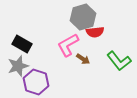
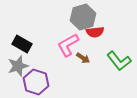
brown arrow: moved 1 px up
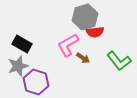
gray hexagon: moved 2 px right
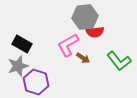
gray hexagon: rotated 10 degrees clockwise
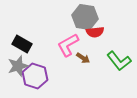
gray hexagon: rotated 15 degrees clockwise
purple hexagon: moved 1 px left, 6 px up
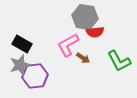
green L-shape: rotated 10 degrees clockwise
gray star: moved 2 px right, 1 px up
purple hexagon: rotated 25 degrees counterclockwise
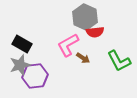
gray hexagon: rotated 15 degrees clockwise
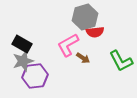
gray hexagon: rotated 20 degrees clockwise
green L-shape: moved 2 px right
gray star: moved 3 px right, 4 px up
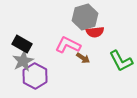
pink L-shape: rotated 55 degrees clockwise
gray star: rotated 10 degrees counterclockwise
purple hexagon: rotated 25 degrees counterclockwise
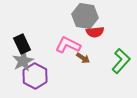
gray hexagon: moved 1 px up; rotated 25 degrees clockwise
black rectangle: rotated 36 degrees clockwise
green L-shape: rotated 110 degrees counterclockwise
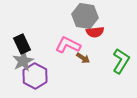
green L-shape: rotated 10 degrees counterclockwise
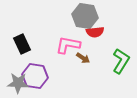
pink L-shape: rotated 15 degrees counterclockwise
gray star: moved 5 px left, 22 px down; rotated 30 degrees clockwise
purple hexagon: rotated 20 degrees counterclockwise
